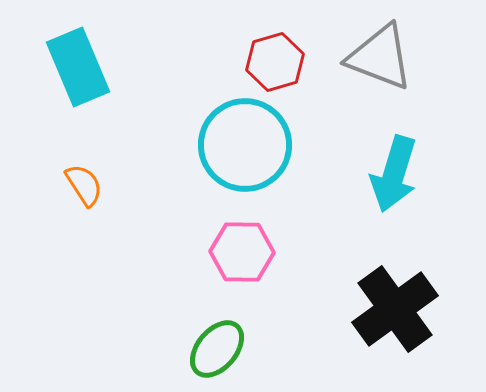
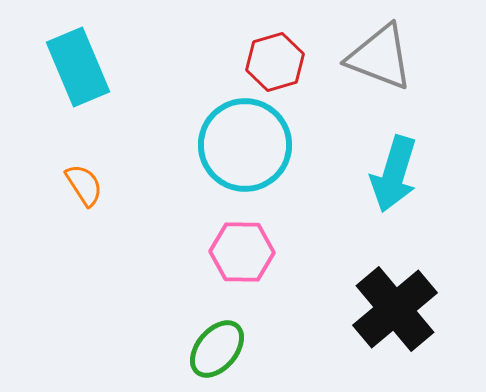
black cross: rotated 4 degrees counterclockwise
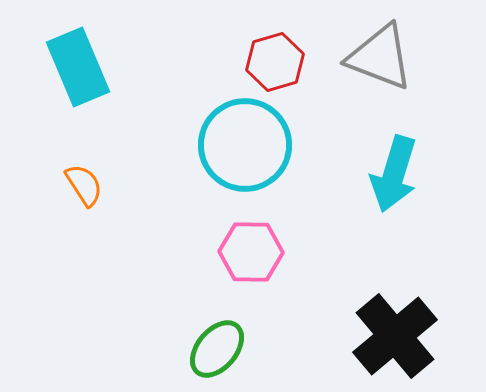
pink hexagon: moved 9 px right
black cross: moved 27 px down
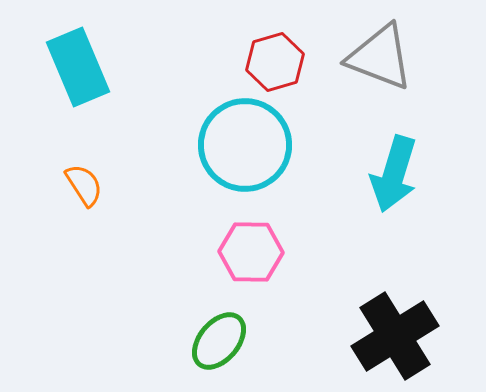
black cross: rotated 8 degrees clockwise
green ellipse: moved 2 px right, 8 px up
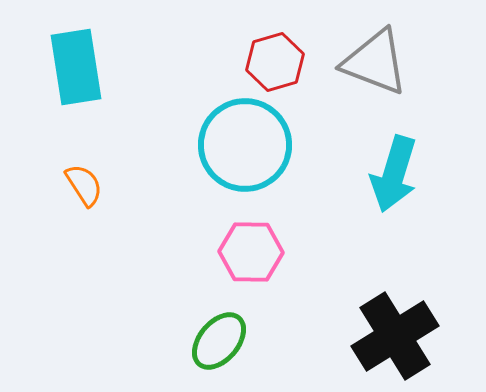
gray triangle: moved 5 px left, 5 px down
cyan rectangle: moved 2 px left; rotated 14 degrees clockwise
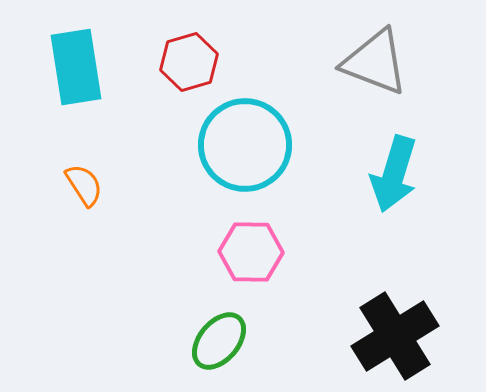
red hexagon: moved 86 px left
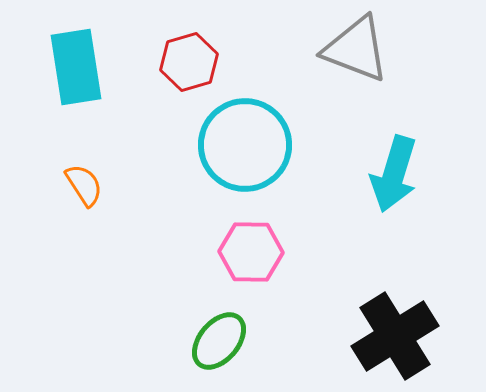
gray triangle: moved 19 px left, 13 px up
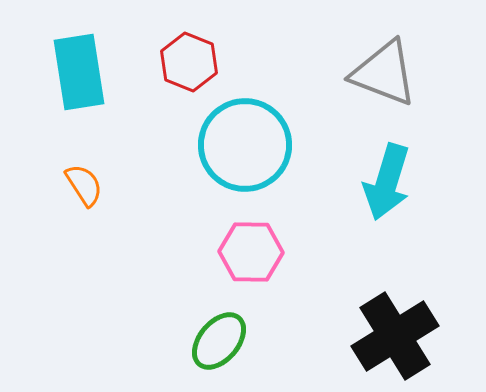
gray triangle: moved 28 px right, 24 px down
red hexagon: rotated 22 degrees counterclockwise
cyan rectangle: moved 3 px right, 5 px down
cyan arrow: moved 7 px left, 8 px down
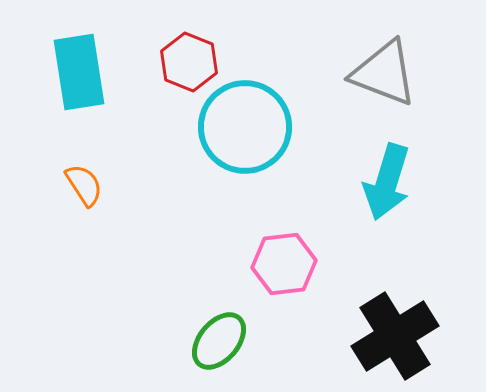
cyan circle: moved 18 px up
pink hexagon: moved 33 px right, 12 px down; rotated 8 degrees counterclockwise
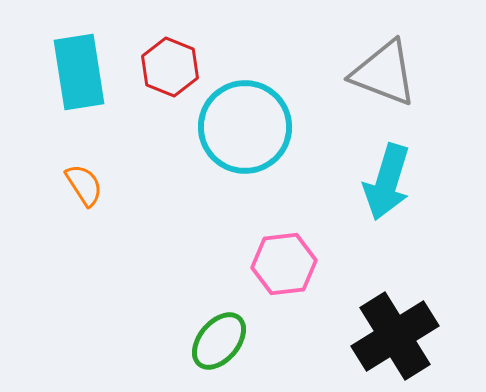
red hexagon: moved 19 px left, 5 px down
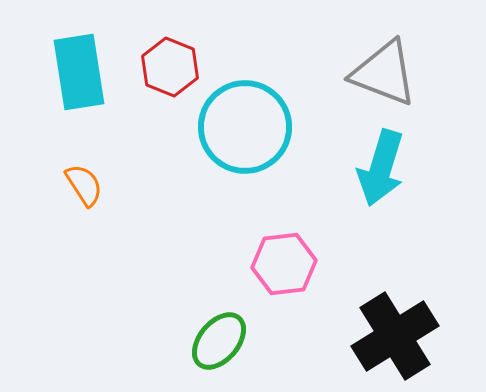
cyan arrow: moved 6 px left, 14 px up
